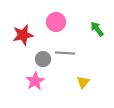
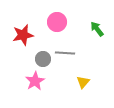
pink circle: moved 1 px right
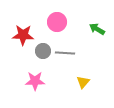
green arrow: rotated 21 degrees counterclockwise
red star: rotated 15 degrees clockwise
gray circle: moved 8 px up
pink star: rotated 30 degrees clockwise
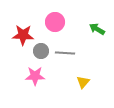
pink circle: moved 2 px left
gray circle: moved 2 px left
pink star: moved 5 px up
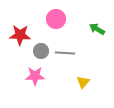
pink circle: moved 1 px right, 3 px up
red star: moved 3 px left
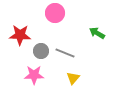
pink circle: moved 1 px left, 6 px up
green arrow: moved 4 px down
gray line: rotated 18 degrees clockwise
pink star: moved 1 px left, 1 px up
yellow triangle: moved 10 px left, 4 px up
